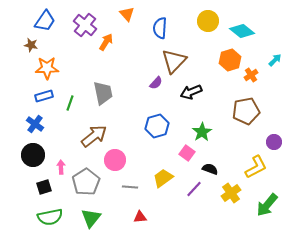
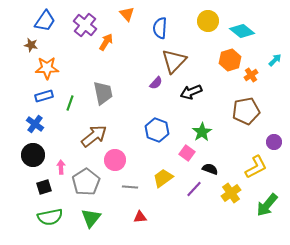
blue hexagon: moved 4 px down; rotated 25 degrees counterclockwise
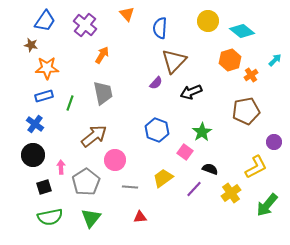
orange arrow: moved 4 px left, 13 px down
pink square: moved 2 px left, 1 px up
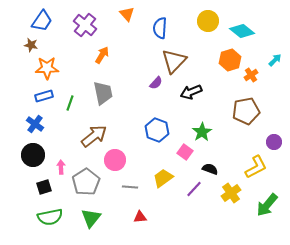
blue trapezoid: moved 3 px left
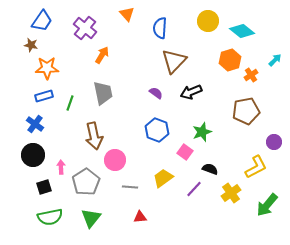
purple cross: moved 3 px down
purple semicircle: moved 10 px down; rotated 96 degrees counterclockwise
green star: rotated 12 degrees clockwise
brown arrow: rotated 116 degrees clockwise
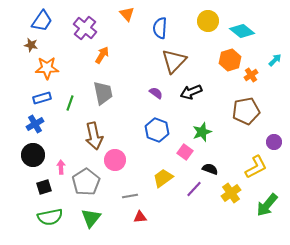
blue rectangle: moved 2 px left, 2 px down
blue cross: rotated 24 degrees clockwise
gray line: moved 9 px down; rotated 14 degrees counterclockwise
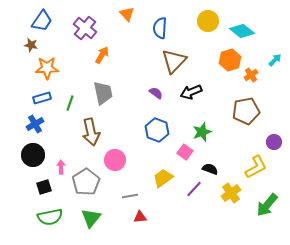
brown arrow: moved 3 px left, 4 px up
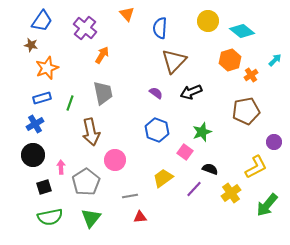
orange star: rotated 20 degrees counterclockwise
